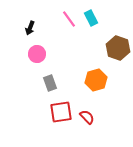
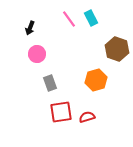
brown hexagon: moved 1 px left, 1 px down
red semicircle: rotated 63 degrees counterclockwise
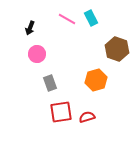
pink line: moved 2 px left; rotated 24 degrees counterclockwise
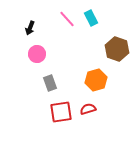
pink line: rotated 18 degrees clockwise
red semicircle: moved 1 px right, 8 px up
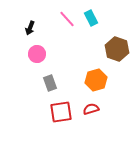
red semicircle: moved 3 px right
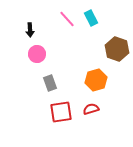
black arrow: moved 2 px down; rotated 24 degrees counterclockwise
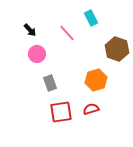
pink line: moved 14 px down
black arrow: rotated 40 degrees counterclockwise
